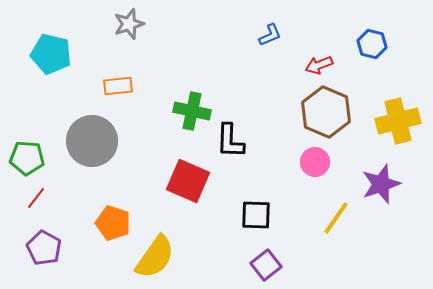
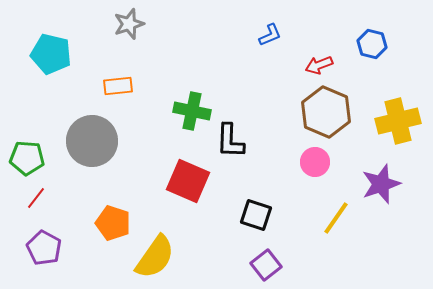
black square: rotated 16 degrees clockwise
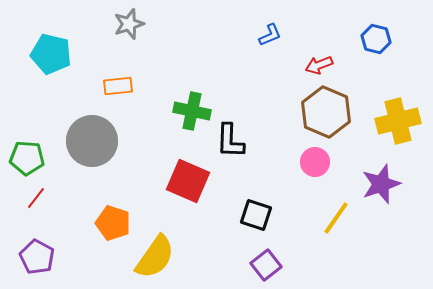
blue hexagon: moved 4 px right, 5 px up
purple pentagon: moved 7 px left, 9 px down
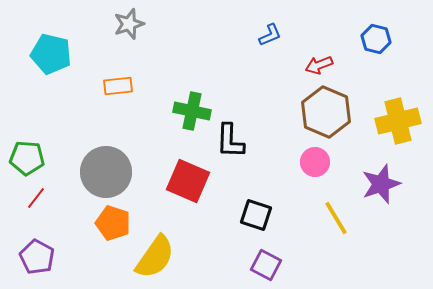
gray circle: moved 14 px right, 31 px down
yellow line: rotated 66 degrees counterclockwise
purple square: rotated 24 degrees counterclockwise
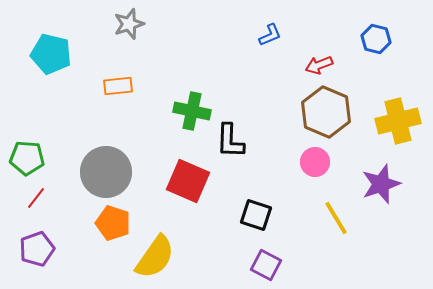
purple pentagon: moved 8 px up; rotated 24 degrees clockwise
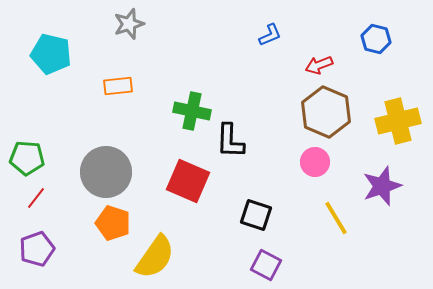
purple star: moved 1 px right, 2 px down
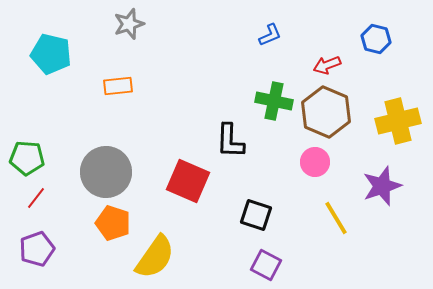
red arrow: moved 8 px right
green cross: moved 82 px right, 10 px up
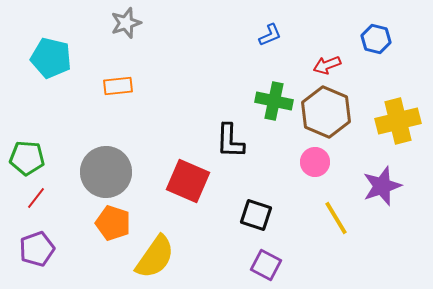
gray star: moved 3 px left, 1 px up
cyan pentagon: moved 4 px down
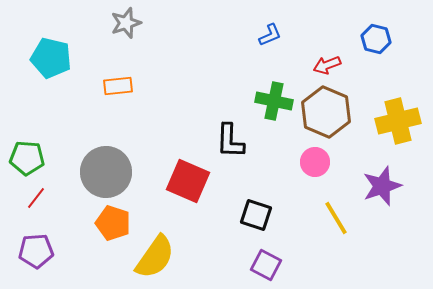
purple pentagon: moved 1 px left, 2 px down; rotated 16 degrees clockwise
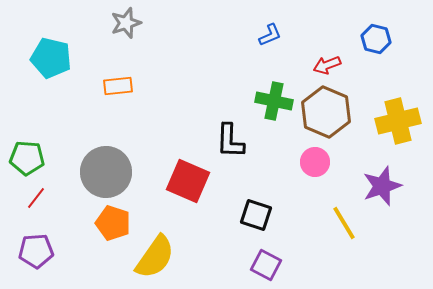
yellow line: moved 8 px right, 5 px down
